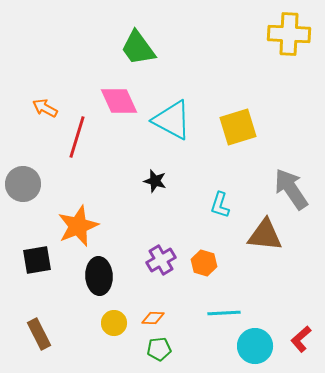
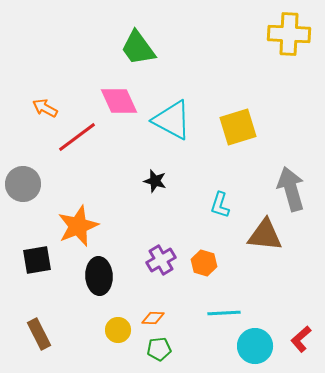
red line: rotated 36 degrees clockwise
gray arrow: rotated 18 degrees clockwise
yellow circle: moved 4 px right, 7 px down
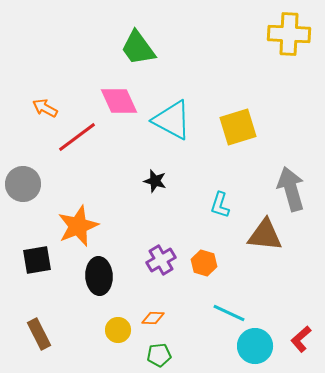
cyan line: moved 5 px right; rotated 28 degrees clockwise
green pentagon: moved 6 px down
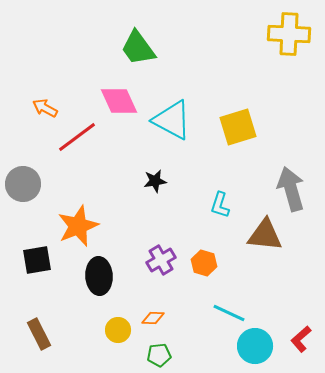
black star: rotated 25 degrees counterclockwise
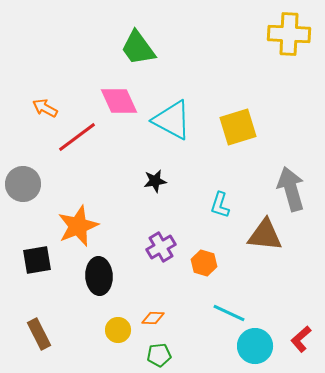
purple cross: moved 13 px up
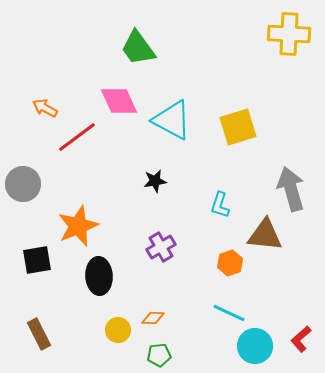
orange hexagon: moved 26 px right; rotated 25 degrees clockwise
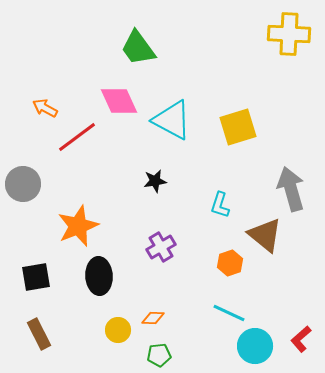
brown triangle: rotated 33 degrees clockwise
black square: moved 1 px left, 17 px down
